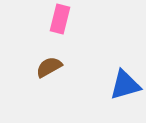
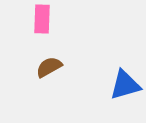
pink rectangle: moved 18 px left; rotated 12 degrees counterclockwise
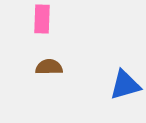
brown semicircle: rotated 28 degrees clockwise
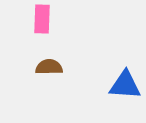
blue triangle: rotated 20 degrees clockwise
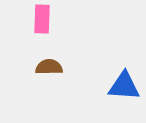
blue triangle: moved 1 px left, 1 px down
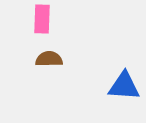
brown semicircle: moved 8 px up
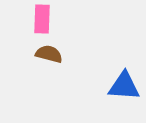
brown semicircle: moved 5 px up; rotated 16 degrees clockwise
